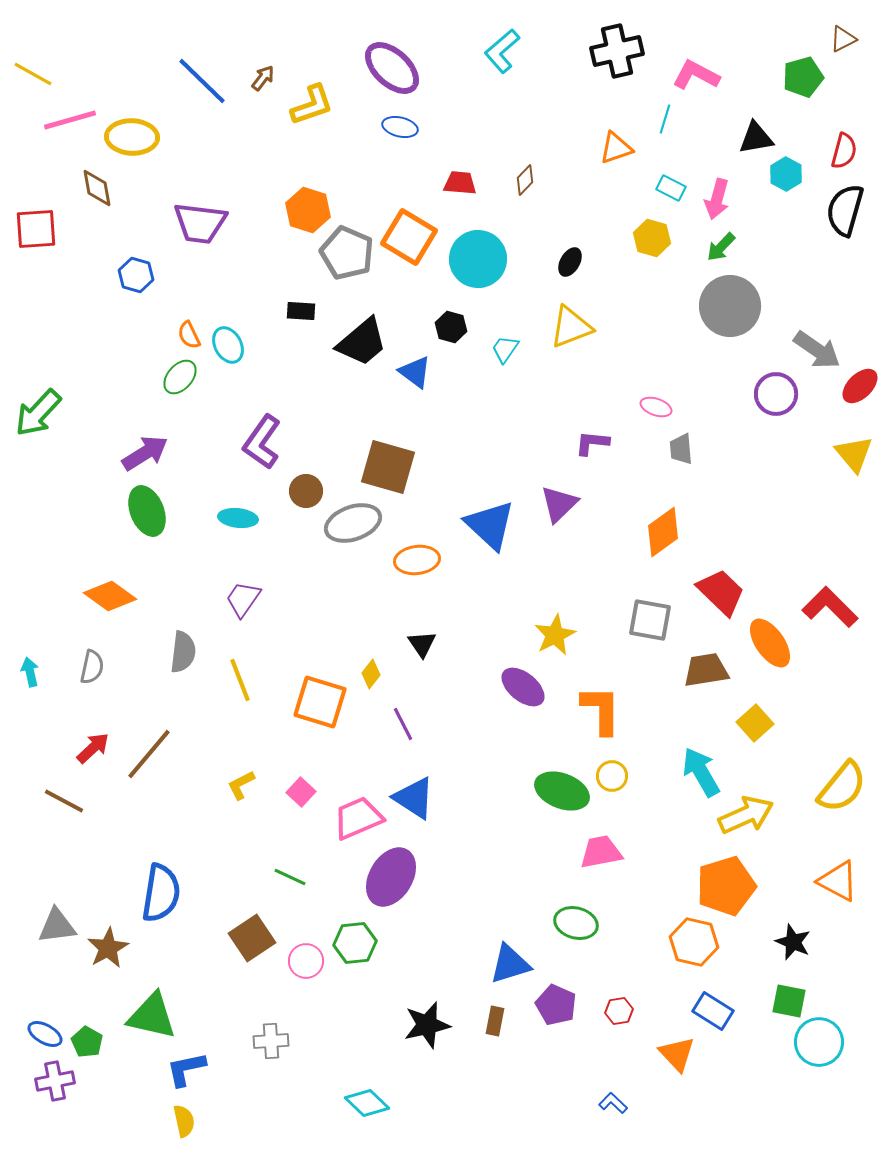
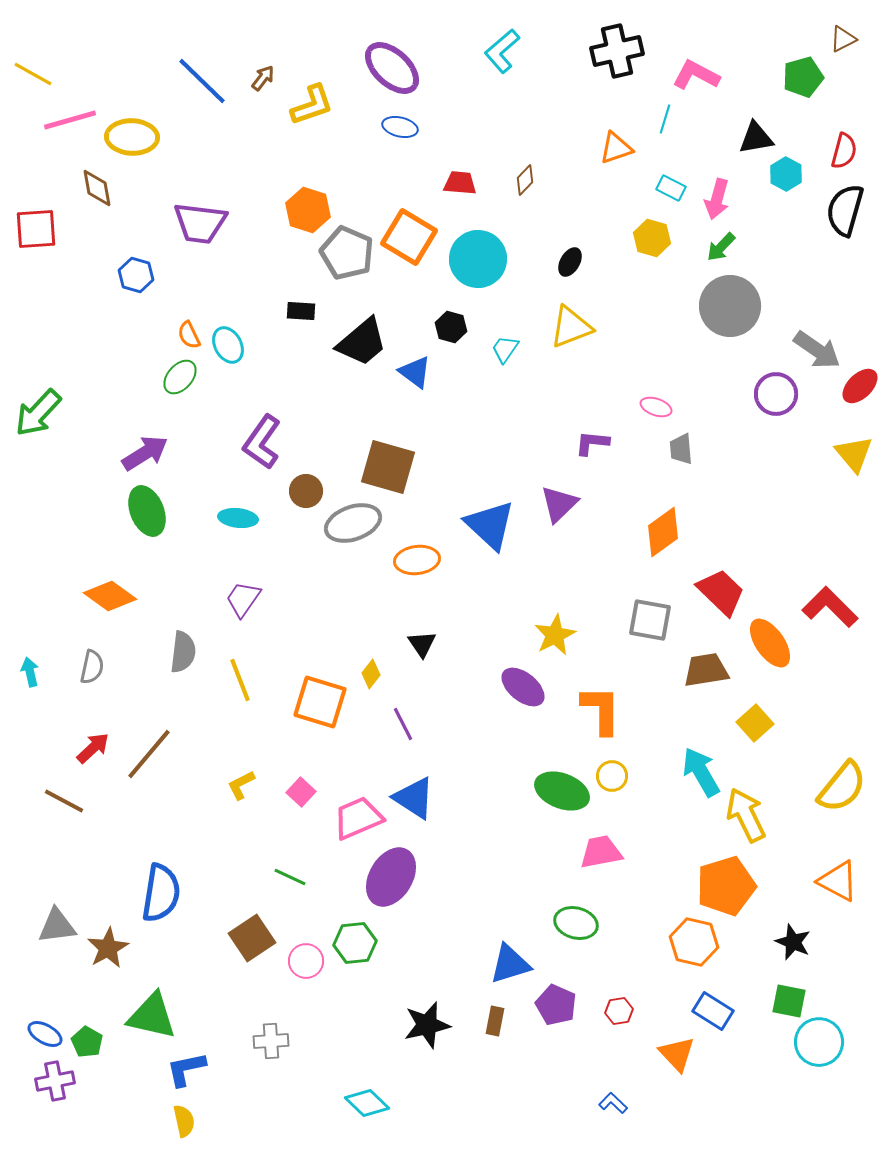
yellow arrow at (746, 815): rotated 92 degrees counterclockwise
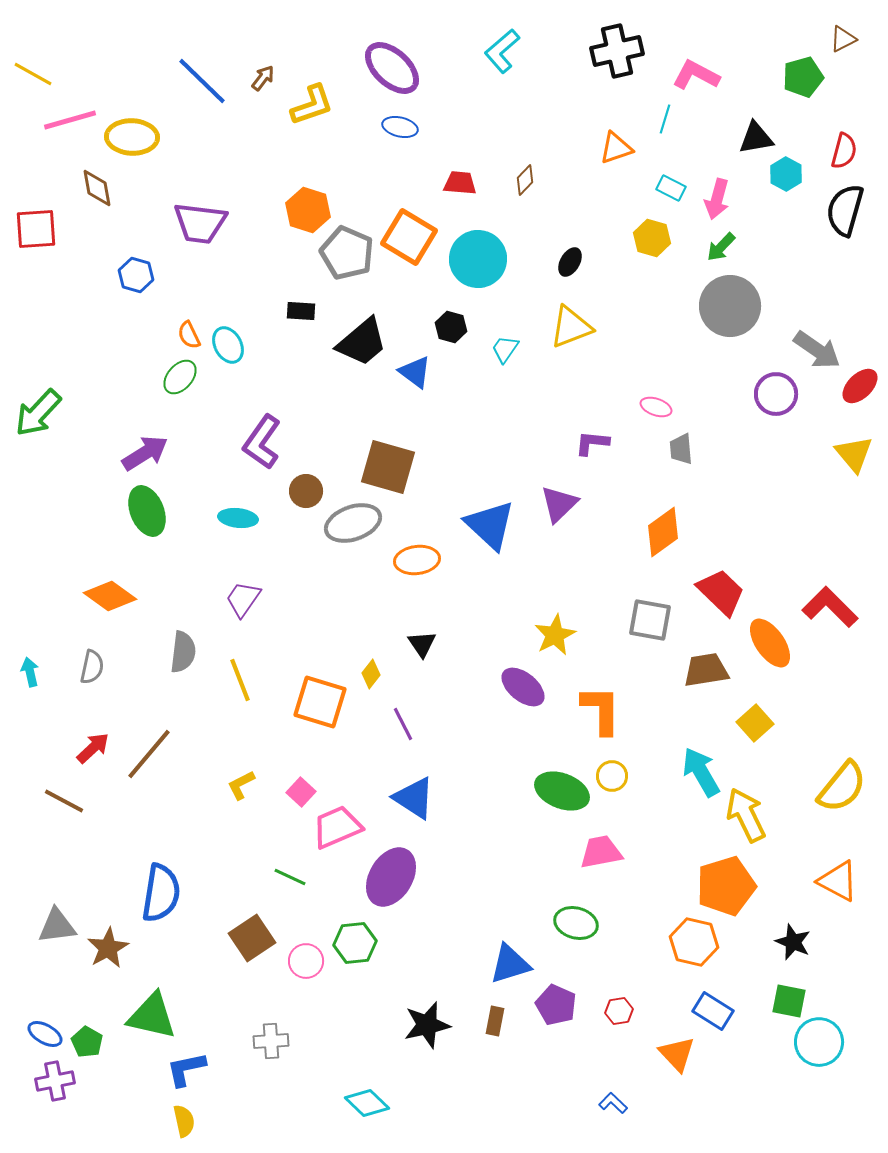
pink trapezoid at (358, 818): moved 21 px left, 9 px down
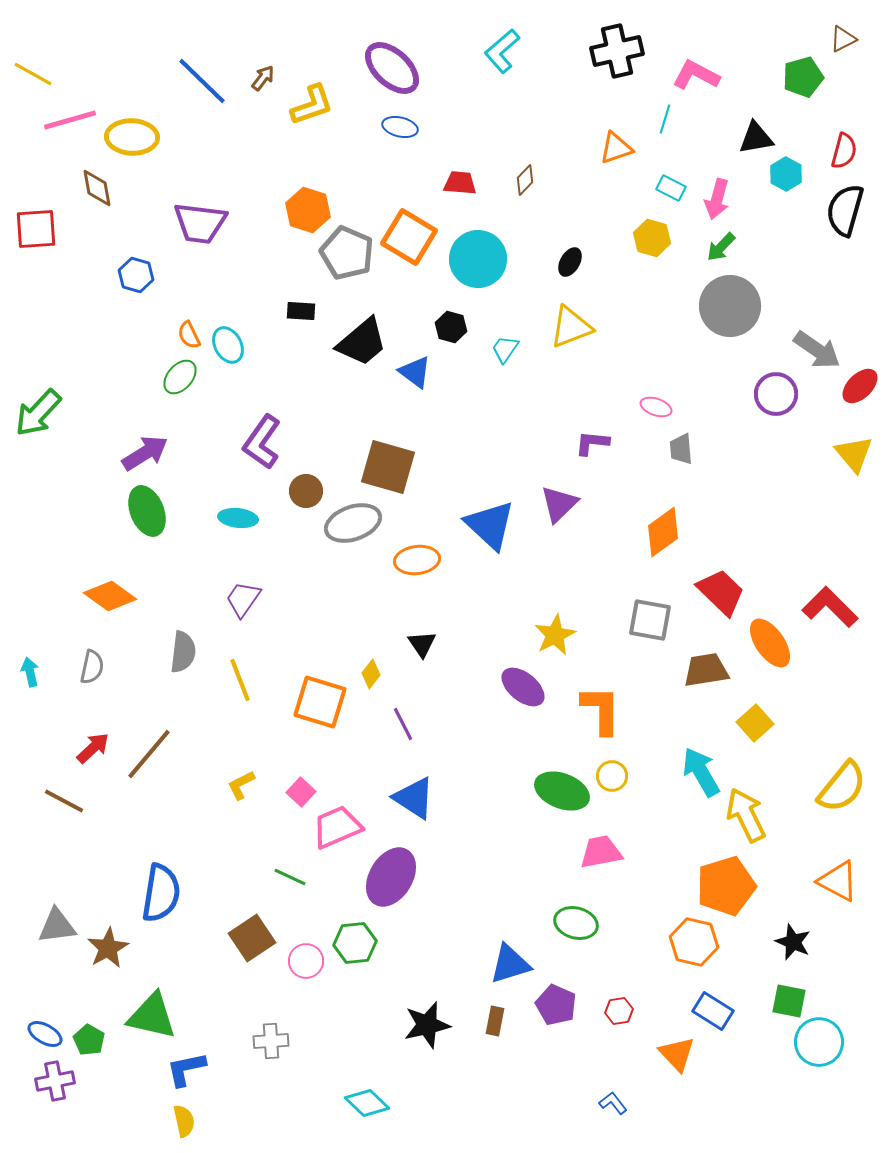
green pentagon at (87, 1042): moved 2 px right, 2 px up
blue L-shape at (613, 1103): rotated 8 degrees clockwise
